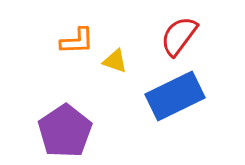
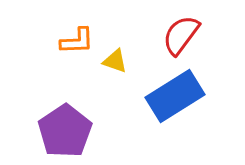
red semicircle: moved 2 px right, 1 px up
blue rectangle: rotated 6 degrees counterclockwise
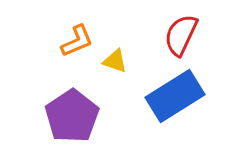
red semicircle: rotated 12 degrees counterclockwise
orange L-shape: rotated 21 degrees counterclockwise
purple pentagon: moved 7 px right, 15 px up
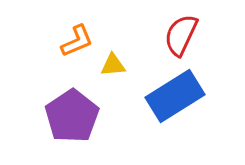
yellow triangle: moved 2 px left, 4 px down; rotated 24 degrees counterclockwise
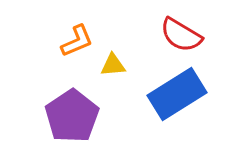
red semicircle: rotated 84 degrees counterclockwise
blue rectangle: moved 2 px right, 2 px up
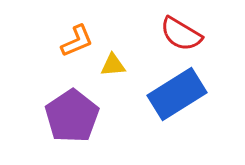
red semicircle: moved 1 px up
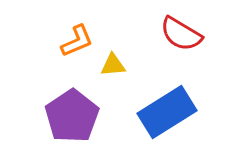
blue rectangle: moved 10 px left, 18 px down
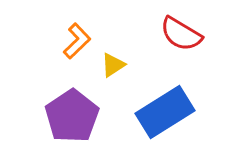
orange L-shape: rotated 21 degrees counterclockwise
yellow triangle: rotated 28 degrees counterclockwise
blue rectangle: moved 2 px left
